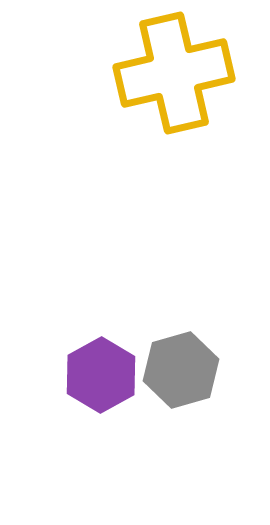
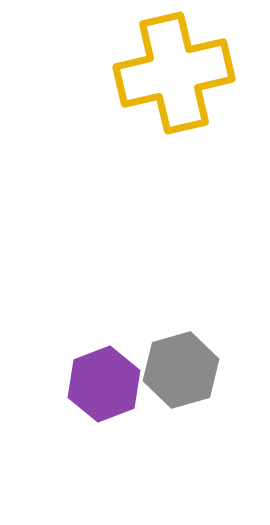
purple hexagon: moved 3 px right, 9 px down; rotated 8 degrees clockwise
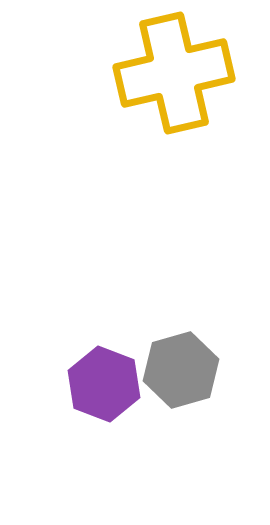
purple hexagon: rotated 18 degrees counterclockwise
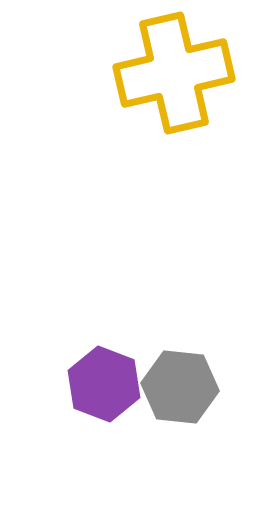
gray hexagon: moved 1 px left, 17 px down; rotated 22 degrees clockwise
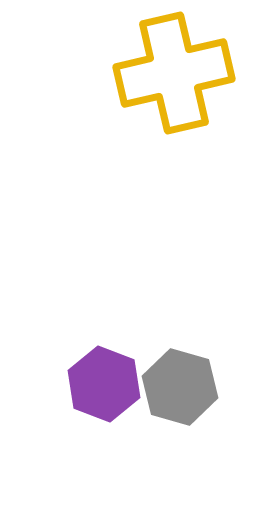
gray hexagon: rotated 10 degrees clockwise
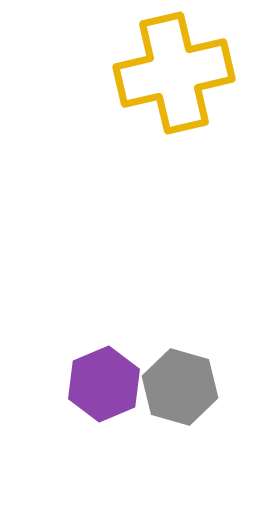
purple hexagon: rotated 16 degrees clockwise
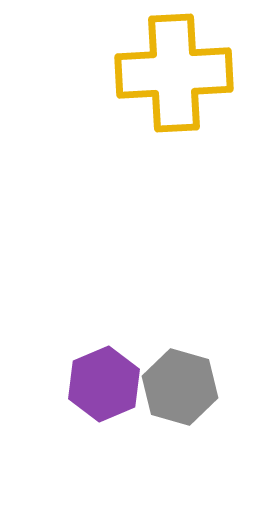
yellow cross: rotated 10 degrees clockwise
